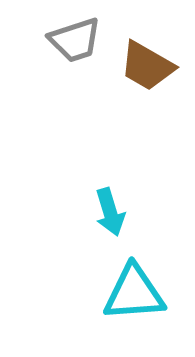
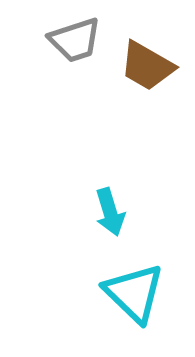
cyan triangle: rotated 48 degrees clockwise
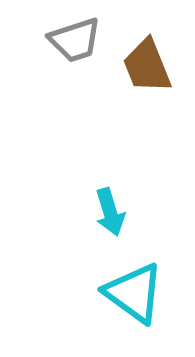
brown trapezoid: rotated 38 degrees clockwise
cyan triangle: rotated 8 degrees counterclockwise
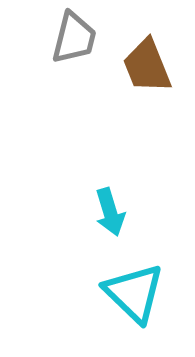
gray trapezoid: moved 1 px left, 2 px up; rotated 58 degrees counterclockwise
cyan triangle: rotated 8 degrees clockwise
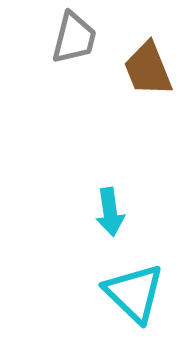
brown trapezoid: moved 1 px right, 3 px down
cyan arrow: rotated 9 degrees clockwise
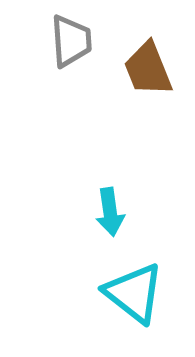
gray trapezoid: moved 3 px left, 3 px down; rotated 18 degrees counterclockwise
cyan triangle: rotated 6 degrees counterclockwise
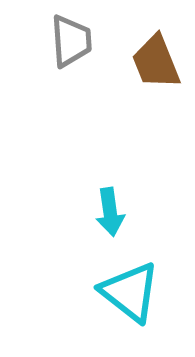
brown trapezoid: moved 8 px right, 7 px up
cyan triangle: moved 4 px left, 1 px up
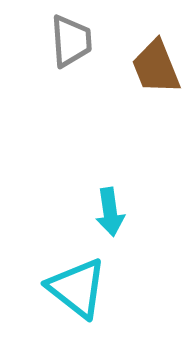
brown trapezoid: moved 5 px down
cyan triangle: moved 53 px left, 4 px up
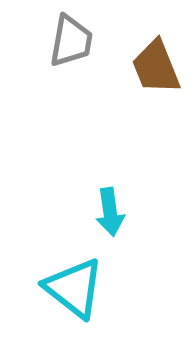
gray trapezoid: rotated 14 degrees clockwise
cyan triangle: moved 3 px left
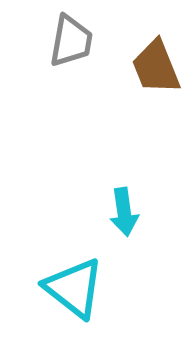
cyan arrow: moved 14 px right
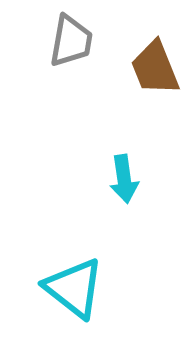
brown trapezoid: moved 1 px left, 1 px down
cyan arrow: moved 33 px up
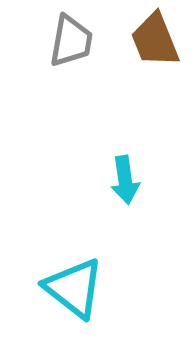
brown trapezoid: moved 28 px up
cyan arrow: moved 1 px right, 1 px down
